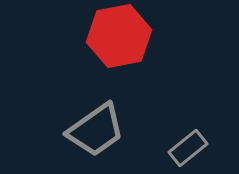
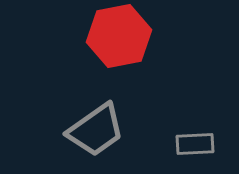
gray rectangle: moved 7 px right, 4 px up; rotated 36 degrees clockwise
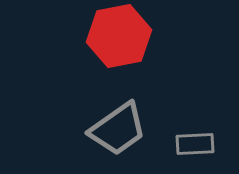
gray trapezoid: moved 22 px right, 1 px up
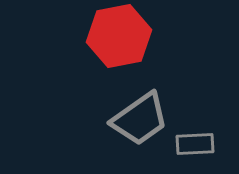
gray trapezoid: moved 22 px right, 10 px up
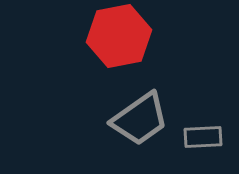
gray rectangle: moved 8 px right, 7 px up
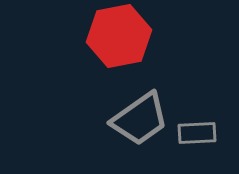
gray rectangle: moved 6 px left, 4 px up
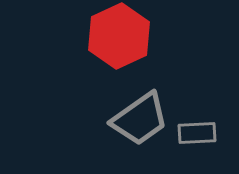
red hexagon: rotated 14 degrees counterclockwise
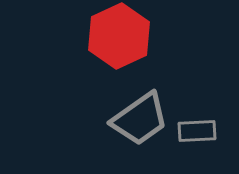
gray rectangle: moved 2 px up
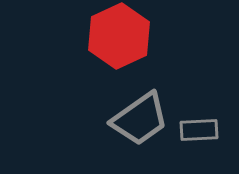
gray rectangle: moved 2 px right, 1 px up
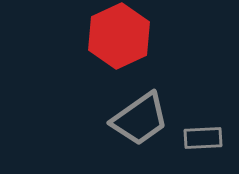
gray rectangle: moved 4 px right, 8 px down
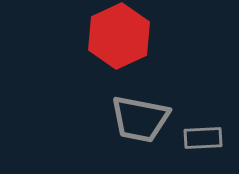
gray trapezoid: rotated 46 degrees clockwise
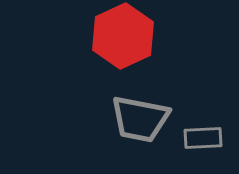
red hexagon: moved 4 px right
